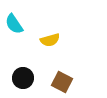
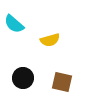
cyan semicircle: rotated 15 degrees counterclockwise
brown square: rotated 15 degrees counterclockwise
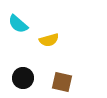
cyan semicircle: moved 4 px right
yellow semicircle: moved 1 px left
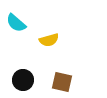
cyan semicircle: moved 2 px left, 1 px up
black circle: moved 2 px down
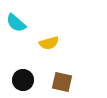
yellow semicircle: moved 3 px down
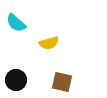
black circle: moved 7 px left
